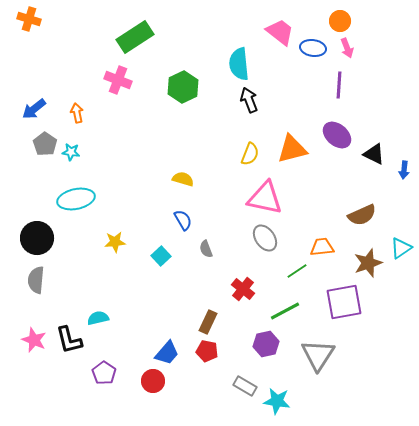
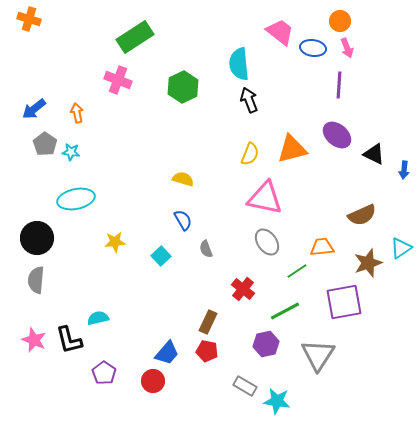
gray ellipse at (265, 238): moved 2 px right, 4 px down
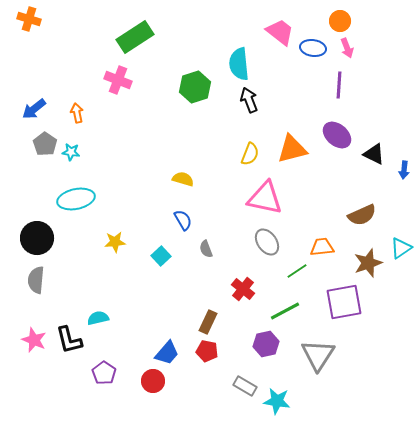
green hexagon at (183, 87): moved 12 px right; rotated 8 degrees clockwise
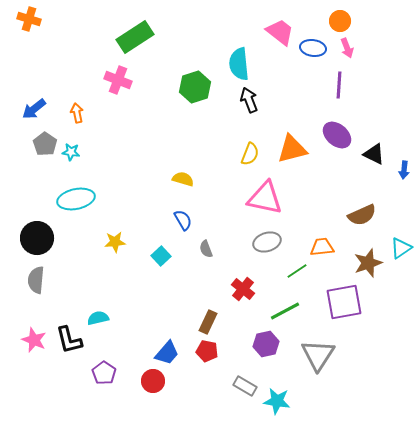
gray ellipse at (267, 242): rotated 72 degrees counterclockwise
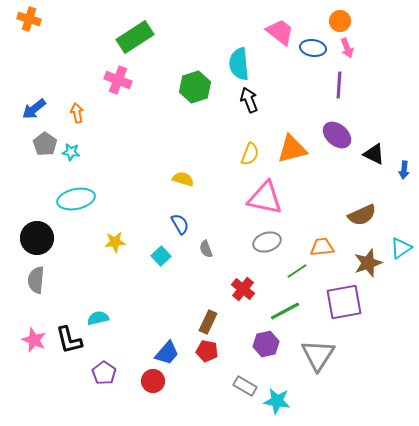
blue semicircle at (183, 220): moved 3 px left, 4 px down
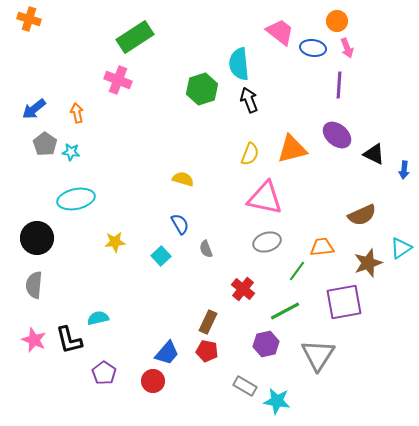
orange circle at (340, 21): moved 3 px left
green hexagon at (195, 87): moved 7 px right, 2 px down
green line at (297, 271): rotated 20 degrees counterclockwise
gray semicircle at (36, 280): moved 2 px left, 5 px down
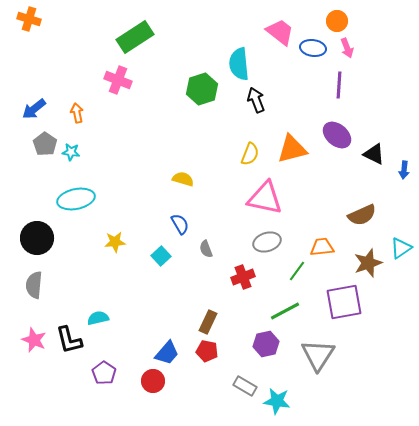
black arrow at (249, 100): moved 7 px right
red cross at (243, 289): moved 12 px up; rotated 30 degrees clockwise
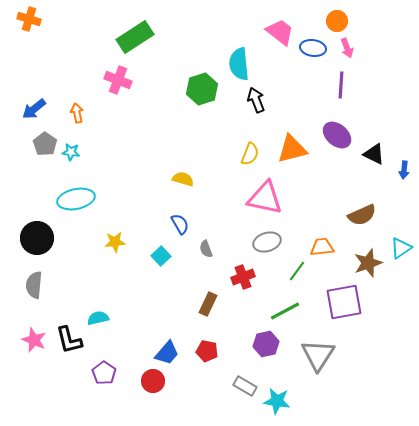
purple line at (339, 85): moved 2 px right
brown rectangle at (208, 322): moved 18 px up
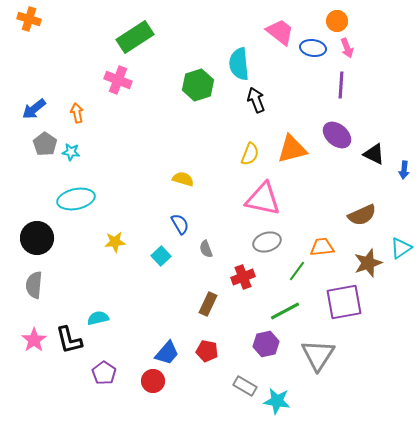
green hexagon at (202, 89): moved 4 px left, 4 px up
pink triangle at (265, 198): moved 2 px left, 1 px down
pink star at (34, 340): rotated 15 degrees clockwise
